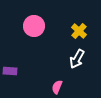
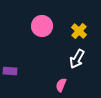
pink circle: moved 8 px right
pink semicircle: moved 4 px right, 2 px up
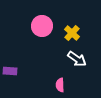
yellow cross: moved 7 px left, 2 px down
white arrow: rotated 84 degrees counterclockwise
pink semicircle: moved 1 px left; rotated 24 degrees counterclockwise
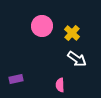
purple rectangle: moved 6 px right, 8 px down; rotated 16 degrees counterclockwise
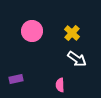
pink circle: moved 10 px left, 5 px down
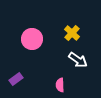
pink circle: moved 8 px down
white arrow: moved 1 px right, 1 px down
purple rectangle: rotated 24 degrees counterclockwise
